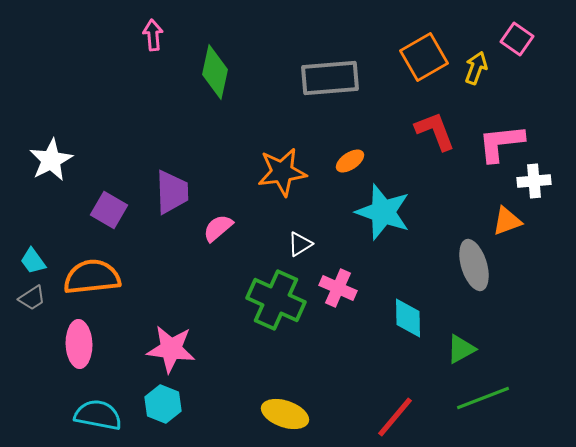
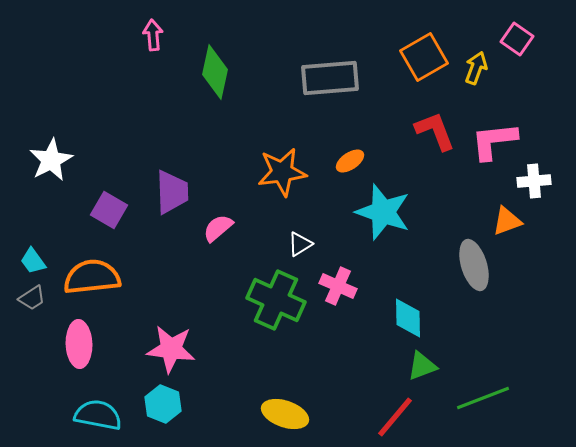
pink L-shape: moved 7 px left, 2 px up
pink cross: moved 2 px up
green triangle: moved 39 px left, 17 px down; rotated 8 degrees clockwise
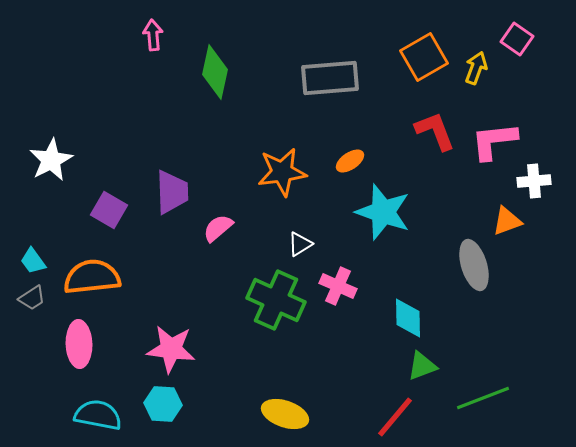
cyan hexagon: rotated 18 degrees counterclockwise
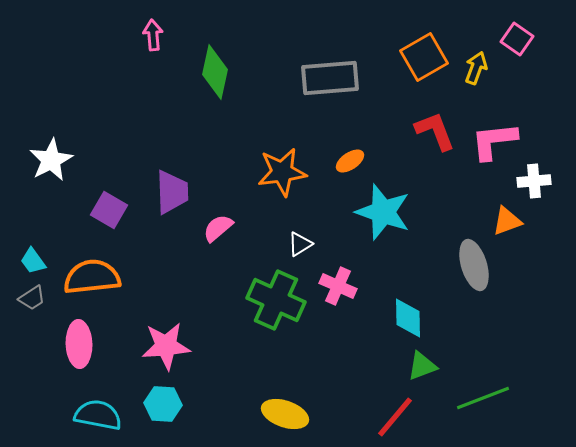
pink star: moved 5 px left, 3 px up; rotated 12 degrees counterclockwise
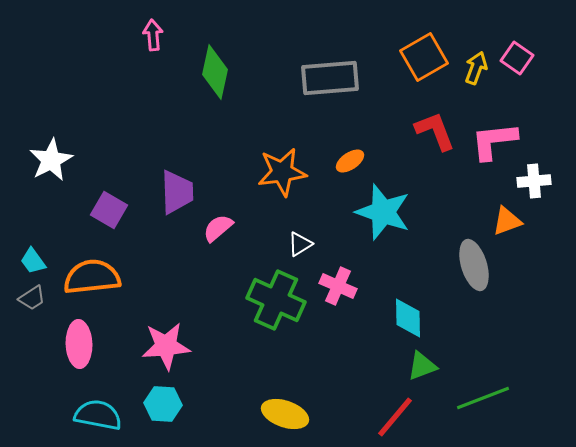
pink square: moved 19 px down
purple trapezoid: moved 5 px right
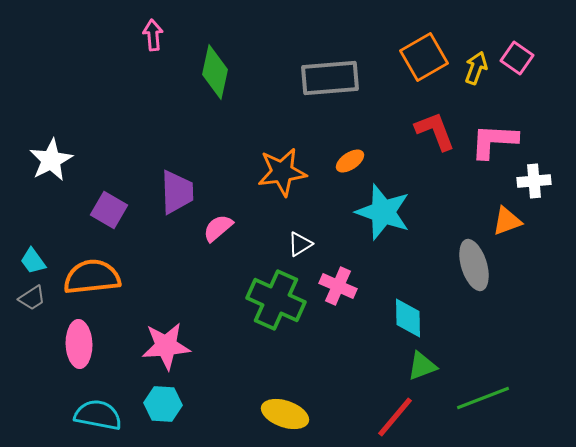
pink L-shape: rotated 9 degrees clockwise
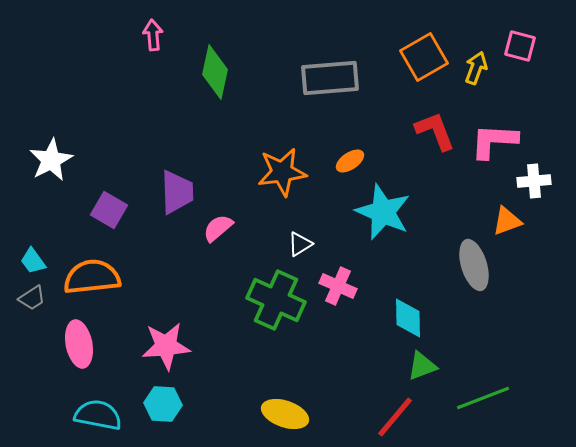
pink square: moved 3 px right, 12 px up; rotated 20 degrees counterclockwise
cyan star: rotated 4 degrees clockwise
pink ellipse: rotated 9 degrees counterclockwise
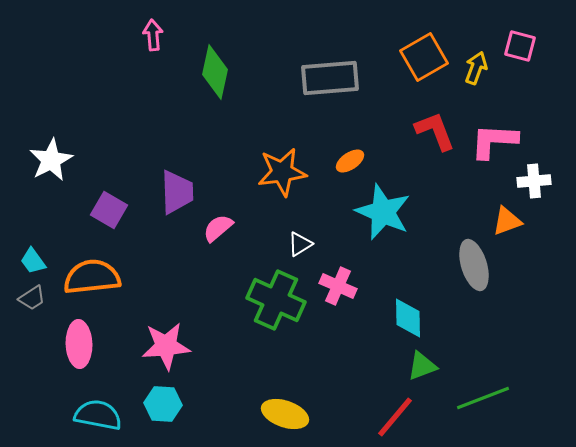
pink ellipse: rotated 9 degrees clockwise
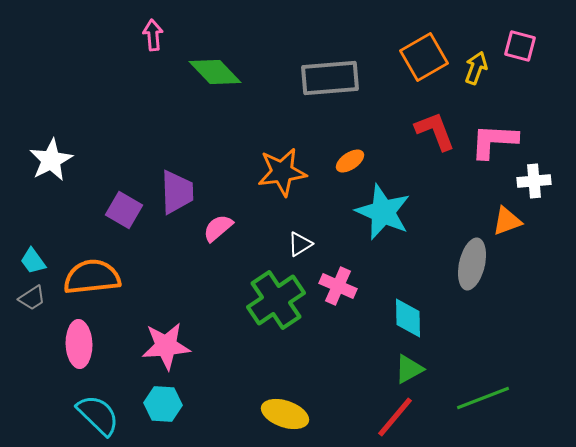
green diamond: rotated 56 degrees counterclockwise
purple square: moved 15 px right
gray ellipse: moved 2 px left, 1 px up; rotated 30 degrees clockwise
green cross: rotated 32 degrees clockwise
green triangle: moved 13 px left, 3 px down; rotated 8 degrees counterclockwise
cyan semicircle: rotated 33 degrees clockwise
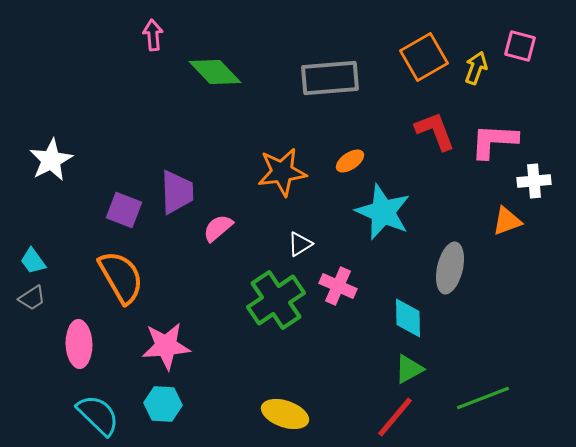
purple square: rotated 9 degrees counterclockwise
gray ellipse: moved 22 px left, 4 px down
orange semicircle: moved 29 px right; rotated 66 degrees clockwise
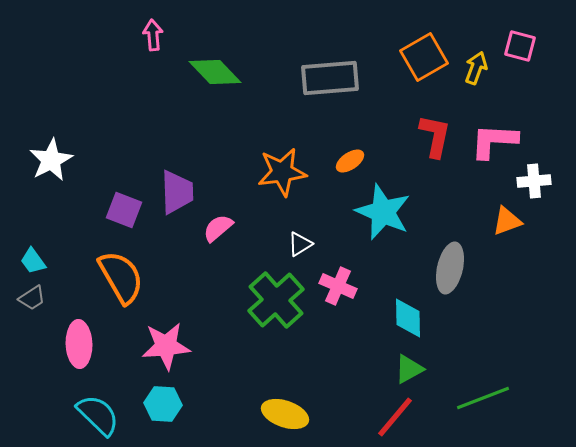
red L-shape: moved 5 px down; rotated 33 degrees clockwise
green cross: rotated 8 degrees counterclockwise
